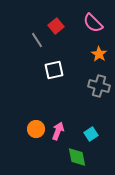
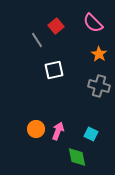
cyan square: rotated 32 degrees counterclockwise
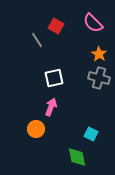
red square: rotated 21 degrees counterclockwise
white square: moved 8 px down
gray cross: moved 8 px up
pink arrow: moved 7 px left, 24 px up
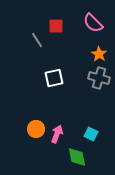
red square: rotated 28 degrees counterclockwise
pink arrow: moved 6 px right, 27 px down
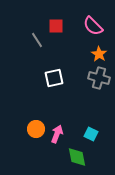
pink semicircle: moved 3 px down
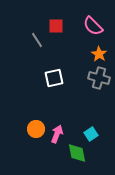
cyan square: rotated 32 degrees clockwise
green diamond: moved 4 px up
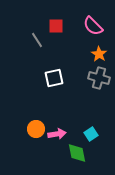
pink arrow: rotated 60 degrees clockwise
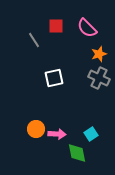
pink semicircle: moved 6 px left, 2 px down
gray line: moved 3 px left
orange star: rotated 21 degrees clockwise
gray cross: rotated 10 degrees clockwise
pink arrow: rotated 12 degrees clockwise
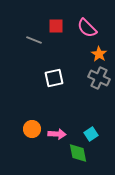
gray line: rotated 35 degrees counterclockwise
orange star: rotated 21 degrees counterclockwise
orange circle: moved 4 px left
green diamond: moved 1 px right
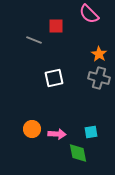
pink semicircle: moved 2 px right, 14 px up
gray cross: rotated 10 degrees counterclockwise
cyan square: moved 2 px up; rotated 24 degrees clockwise
